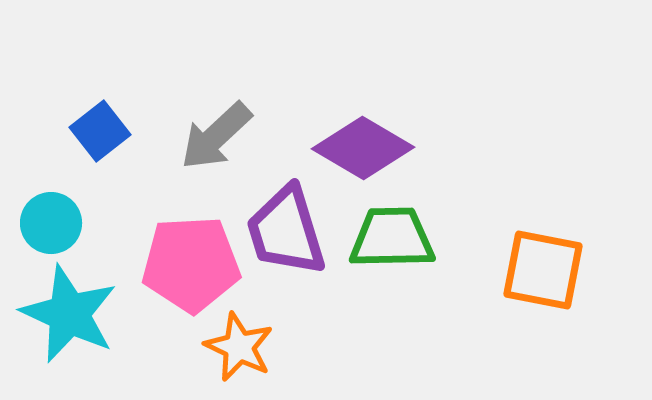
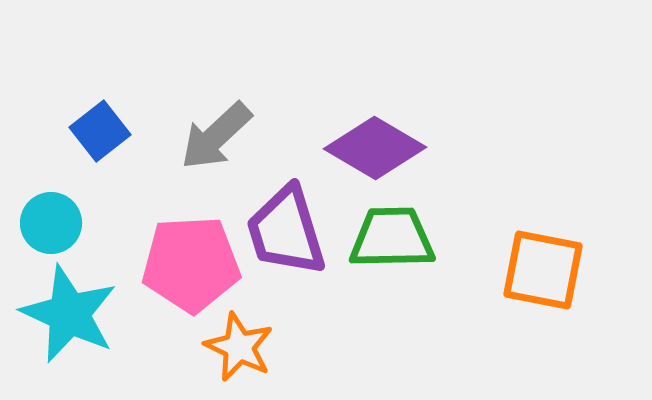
purple diamond: moved 12 px right
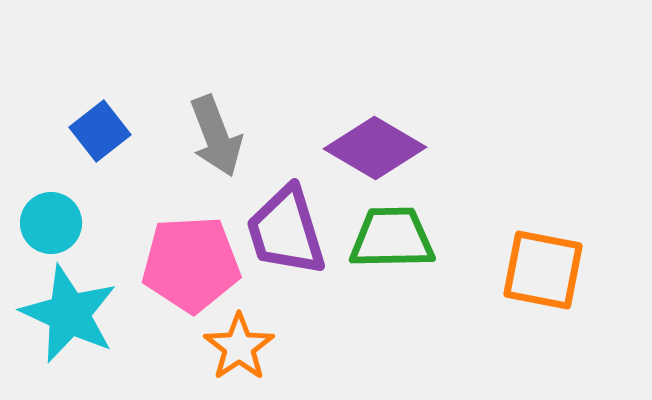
gray arrow: rotated 68 degrees counterclockwise
orange star: rotated 12 degrees clockwise
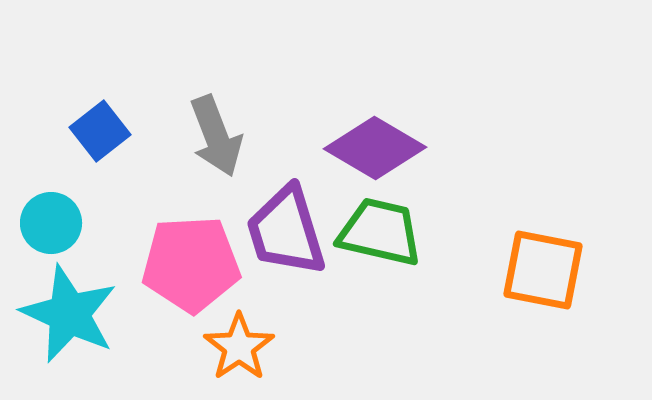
green trapezoid: moved 12 px left, 6 px up; rotated 14 degrees clockwise
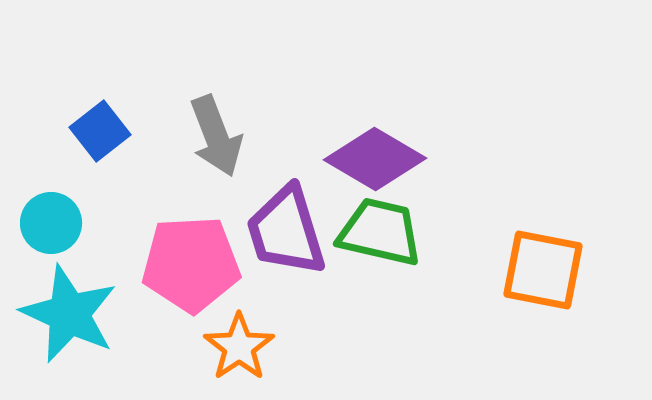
purple diamond: moved 11 px down
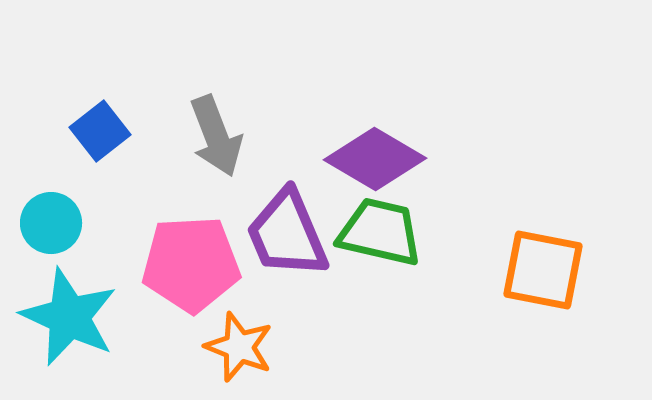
purple trapezoid: moved 1 px right, 3 px down; rotated 6 degrees counterclockwise
cyan star: moved 3 px down
orange star: rotated 16 degrees counterclockwise
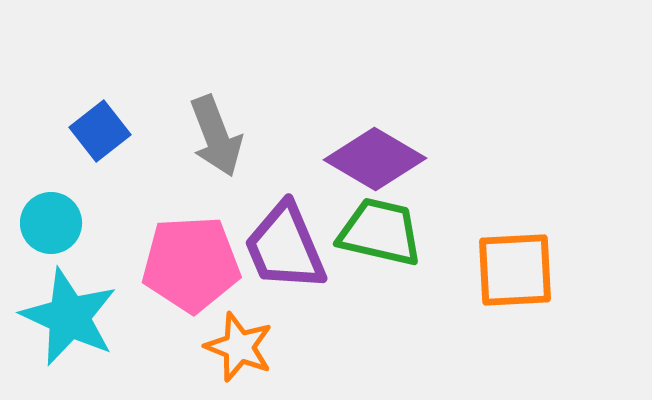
purple trapezoid: moved 2 px left, 13 px down
orange square: moved 28 px left; rotated 14 degrees counterclockwise
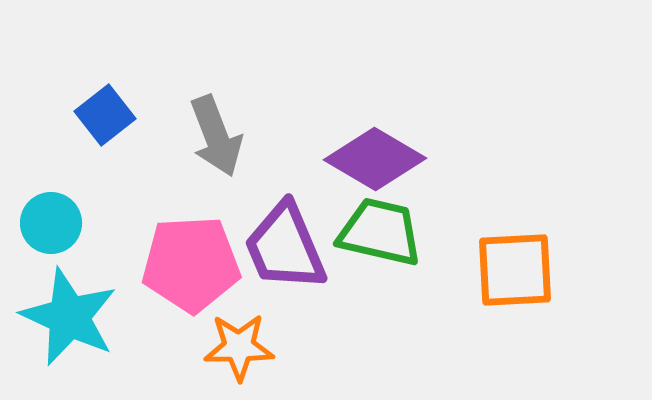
blue square: moved 5 px right, 16 px up
orange star: rotated 22 degrees counterclockwise
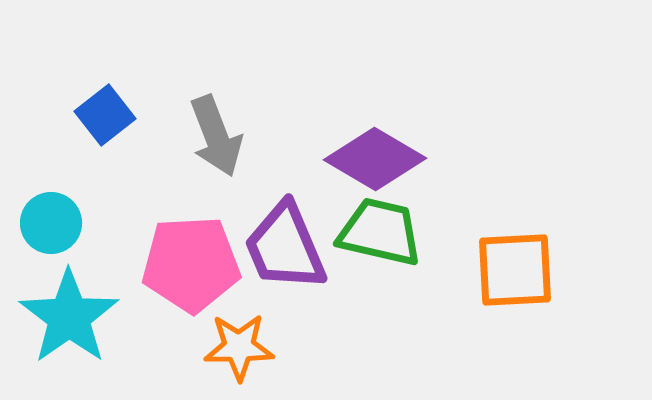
cyan star: rotated 12 degrees clockwise
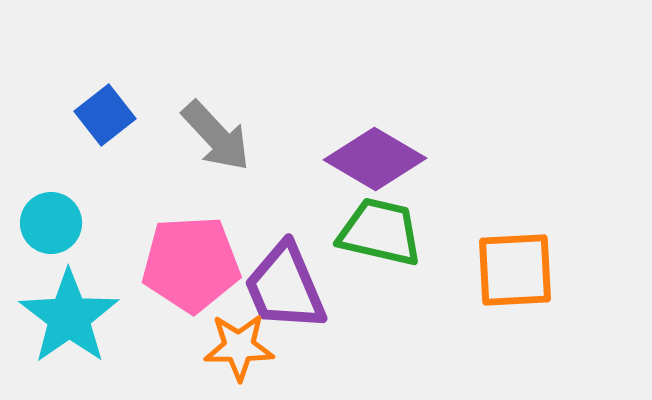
gray arrow: rotated 22 degrees counterclockwise
purple trapezoid: moved 40 px down
